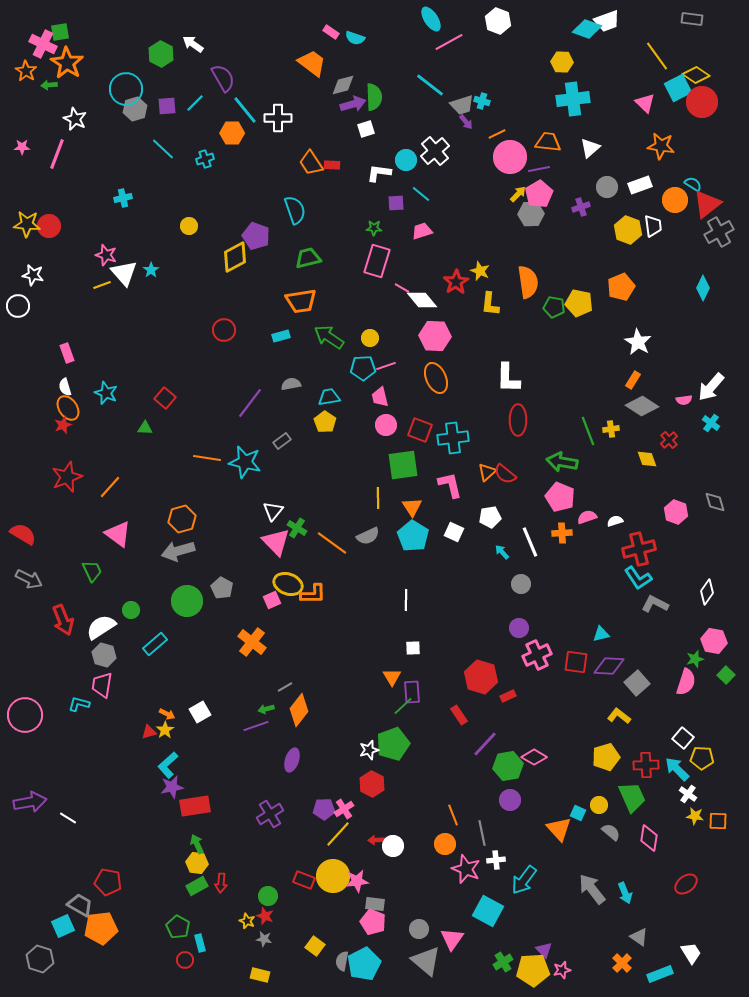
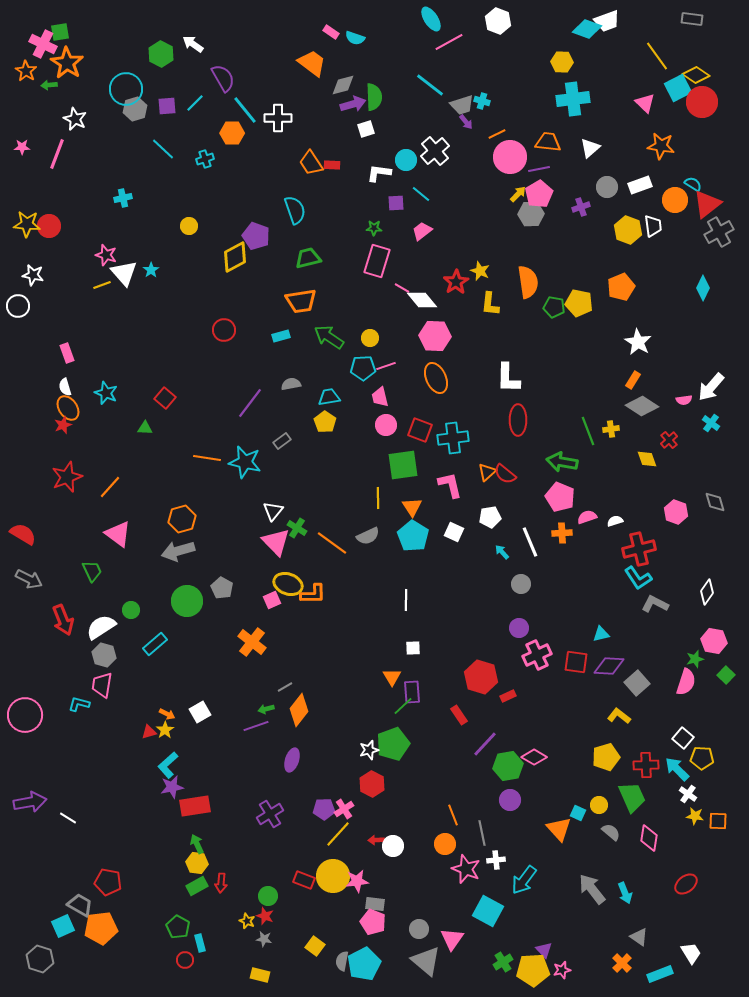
pink trapezoid at (422, 231): rotated 20 degrees counterclockwise
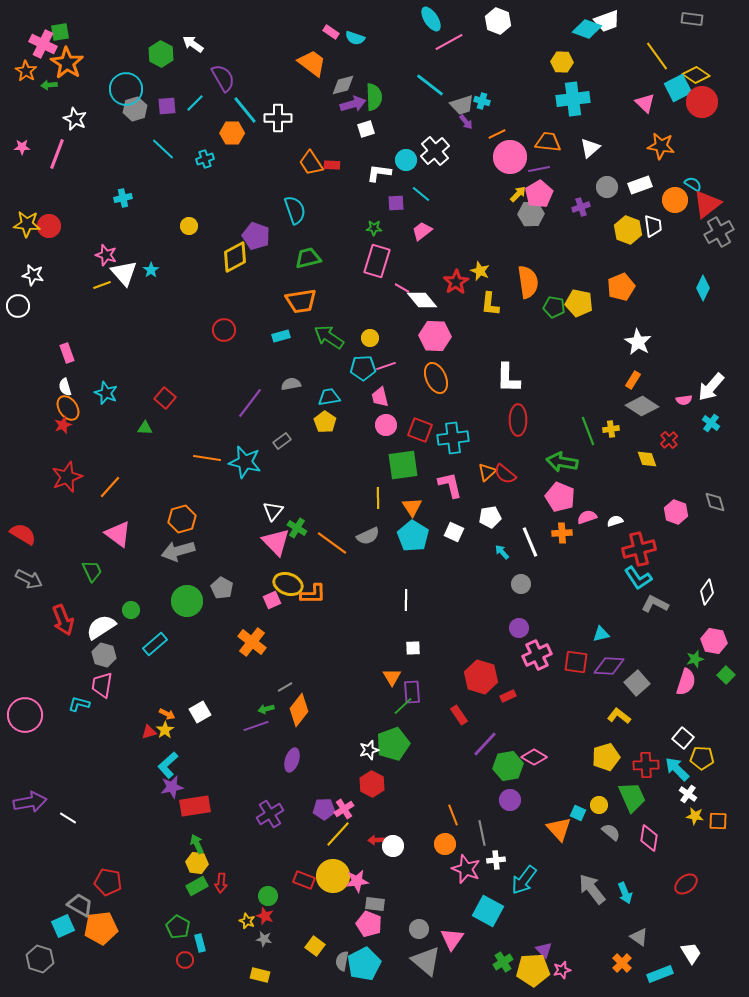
pink pentagon at (373, 922): moved 4 px left, 2 px down
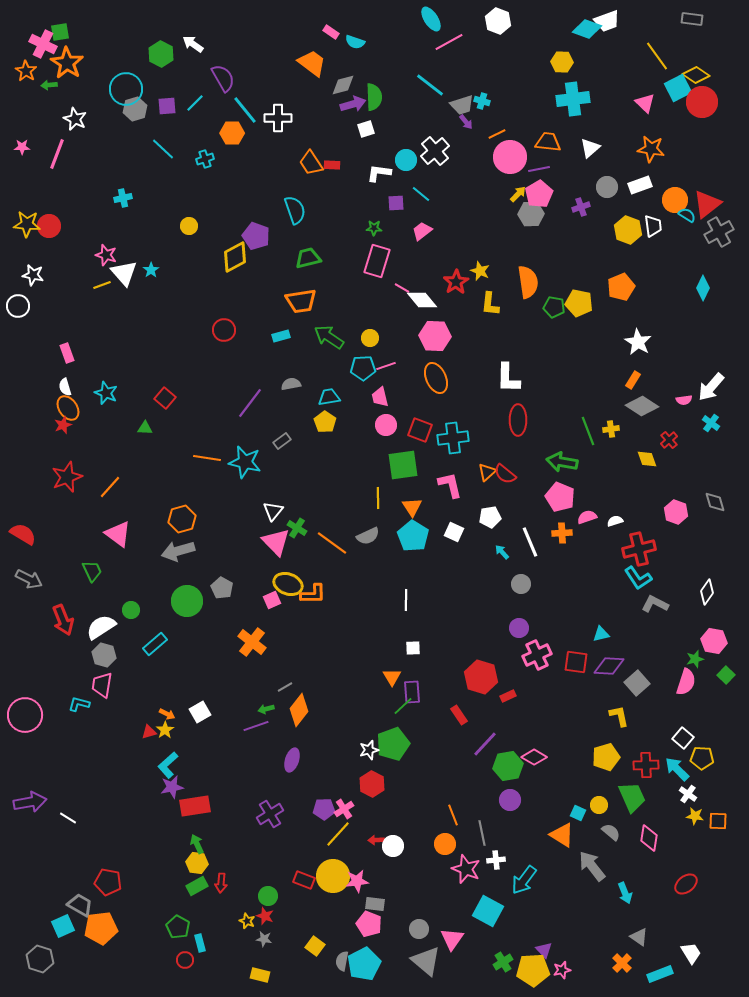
cyan semicircle at (355, 38): moved 4 px down
orange star at (661, 146): moved 10 px left, 3 px down
cyan semicircle at (693, 184): moved 6 px left, 31 px down
yellow L-shape at (619, 716): rotated 40 degrees clockwise
orange triangle at (559, 829): moved 3 px right, 6 px down; rotated 16 degrees counterclockwise
gray arrow at (592, 889): moved 23 px up
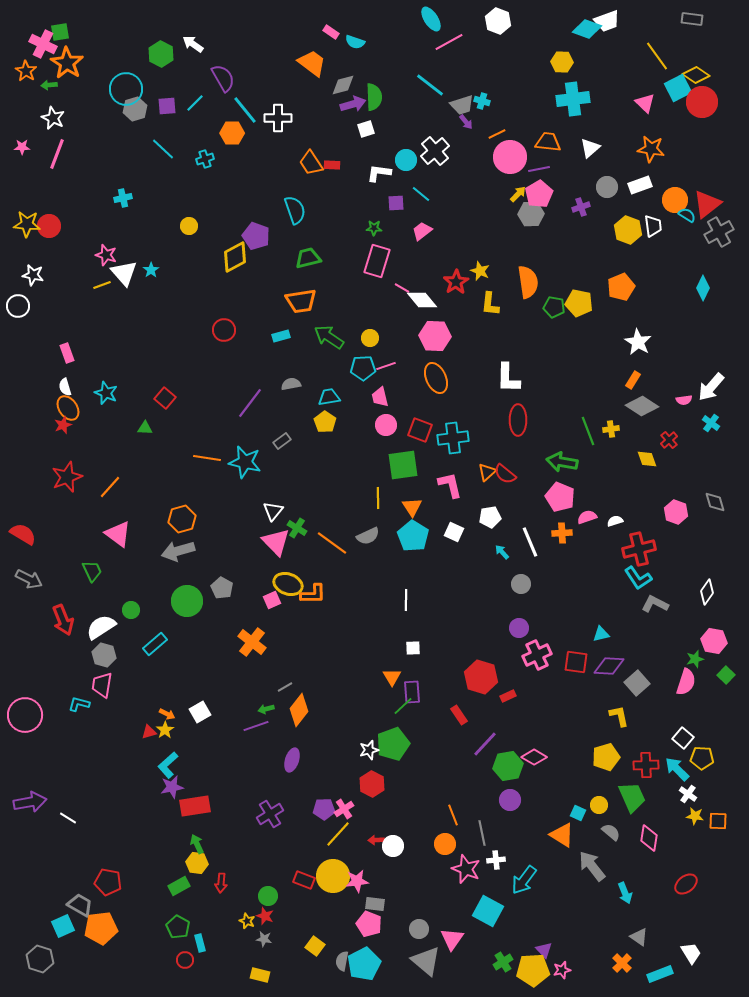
white star at (75, 119): moved 22 px left, 1 px up
green rectangle at (197, 886): moved 18 px left
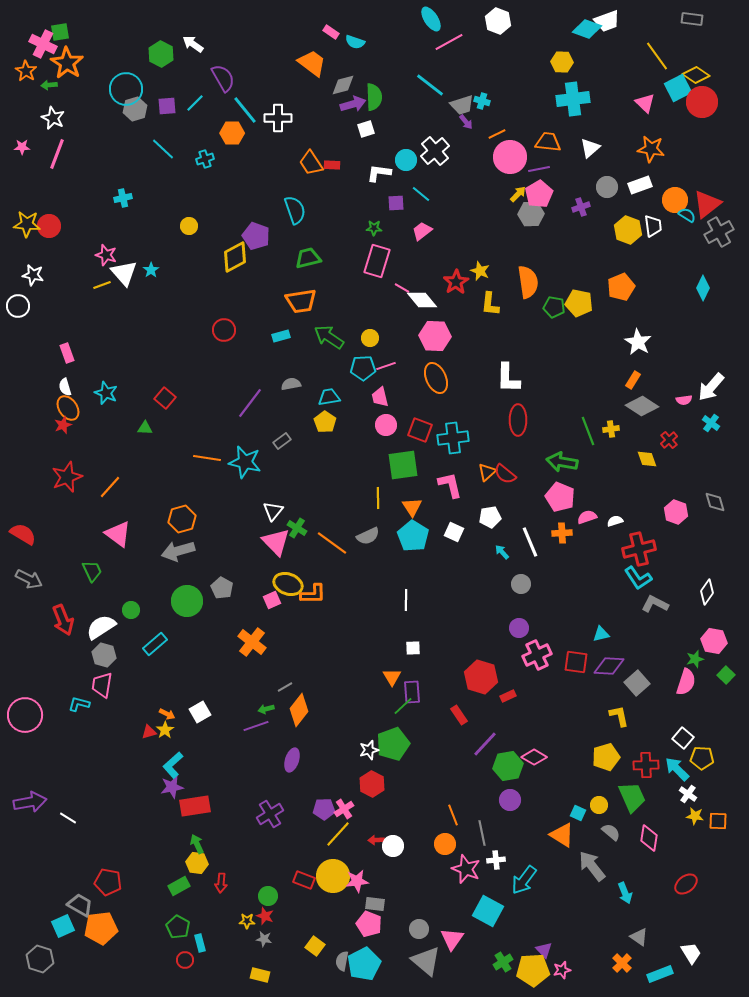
cyan L-shape at (168, 765): moved 5 px right
yellow star at (247, 921): rotated 21 degrees counterclockwise
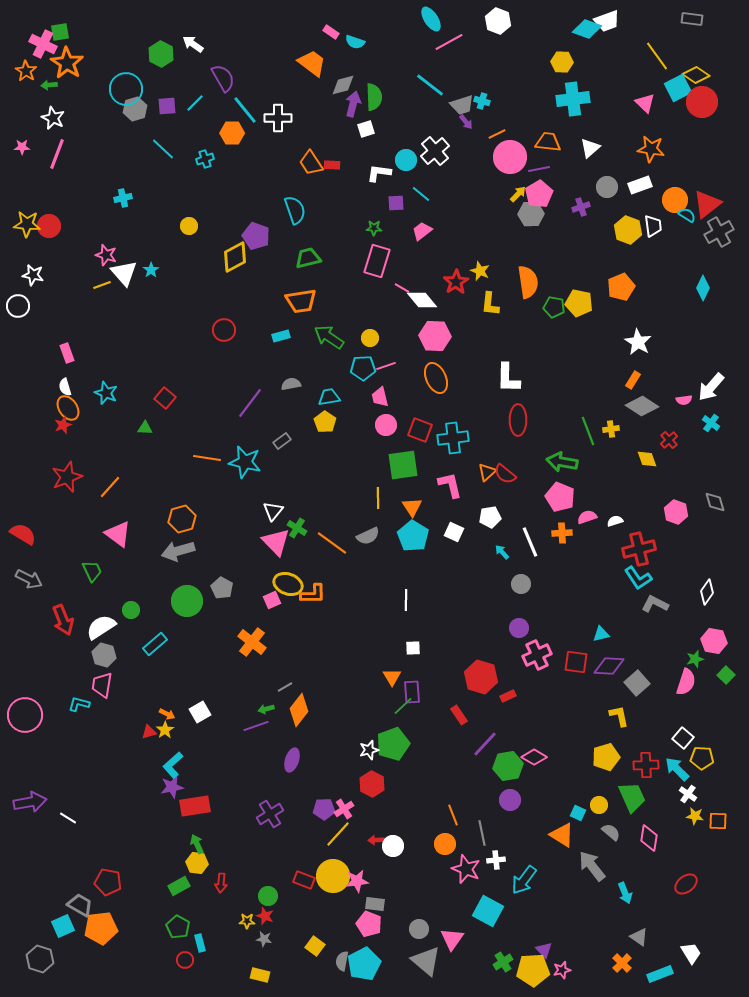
purple arrow at (353, 104): rotated 60 degrees counterclockwise
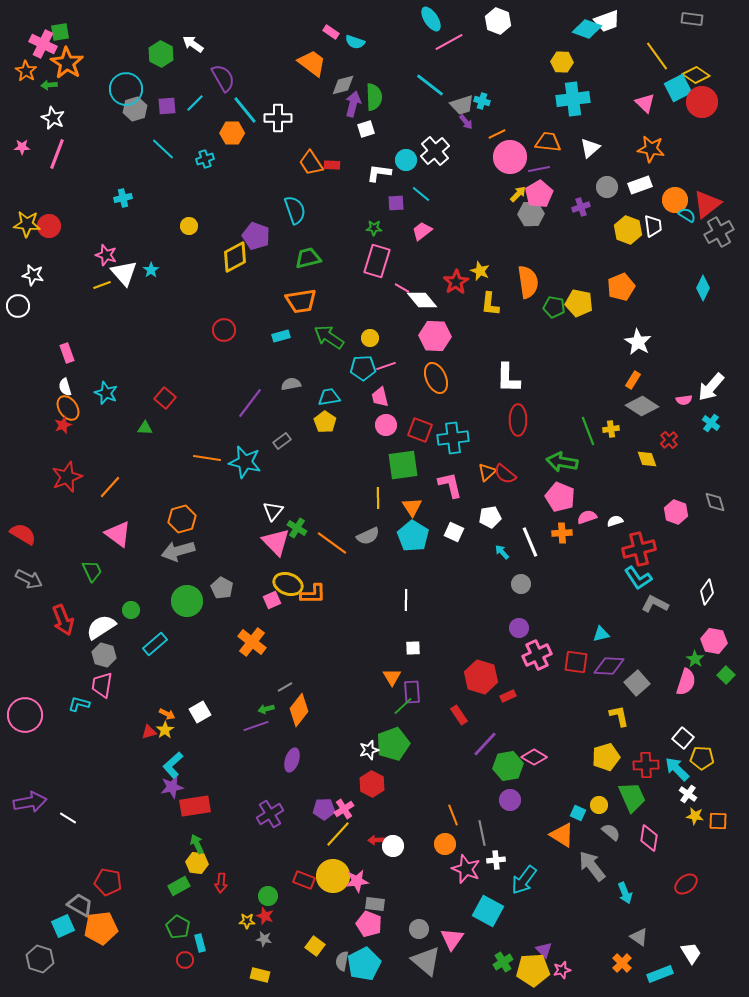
green star at (695, 659): rotated 24 degrees counterclockwise
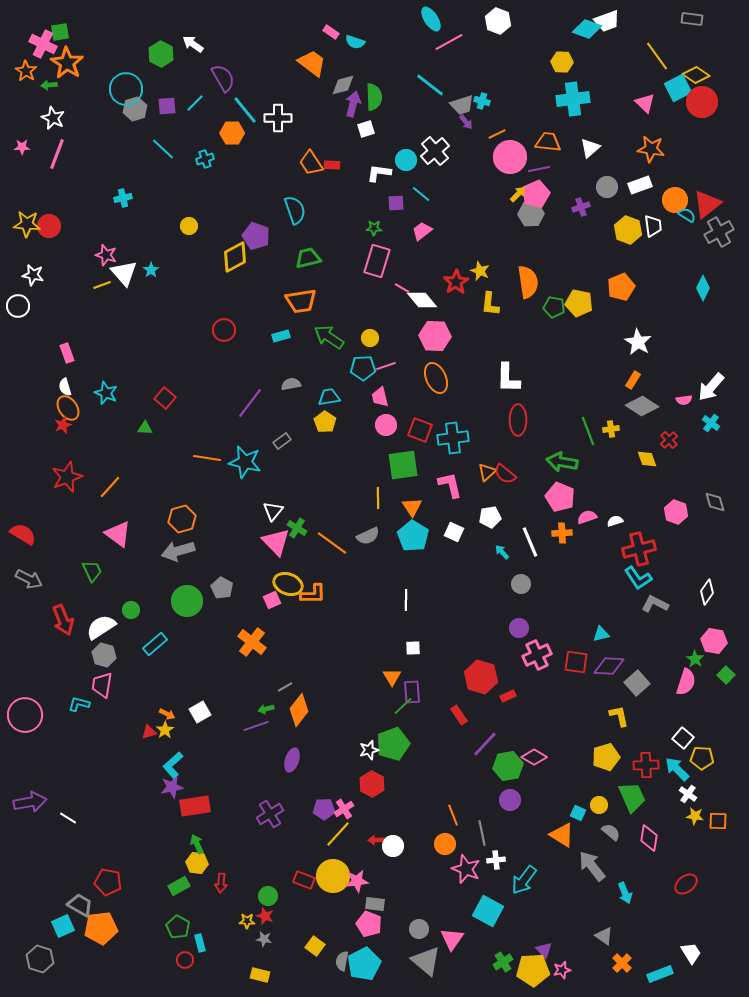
pink pentagon at (539, 194): moved 3 px left; rotated 8 degrees clockwise
gray triangle at (639, 937): moved 35 px left, 1 px up
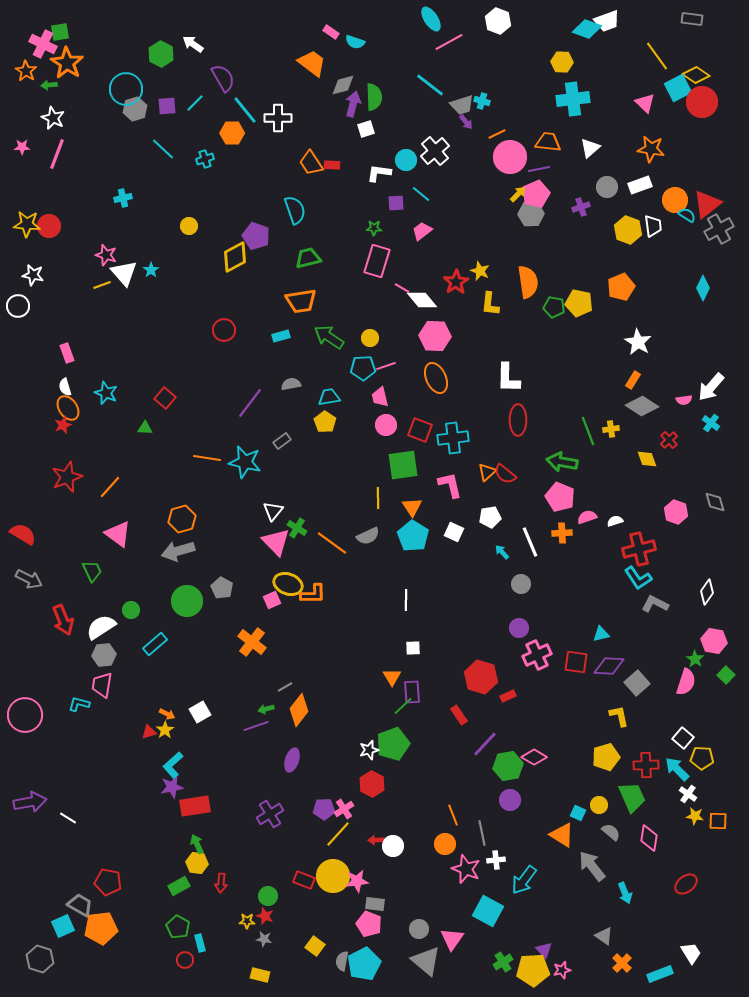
gray cross at (719, 232): moved 3 px up
gray hexagon at (104, 655): rotated 20 degrees counterclockwise
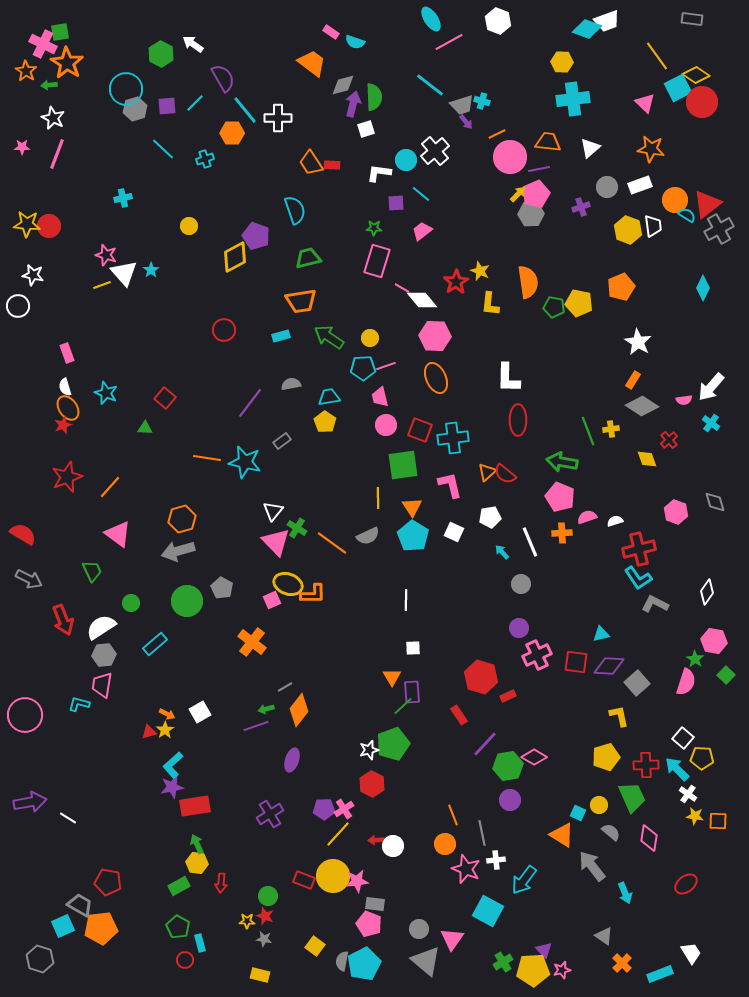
green circle at (131, 610): moved 7 px up
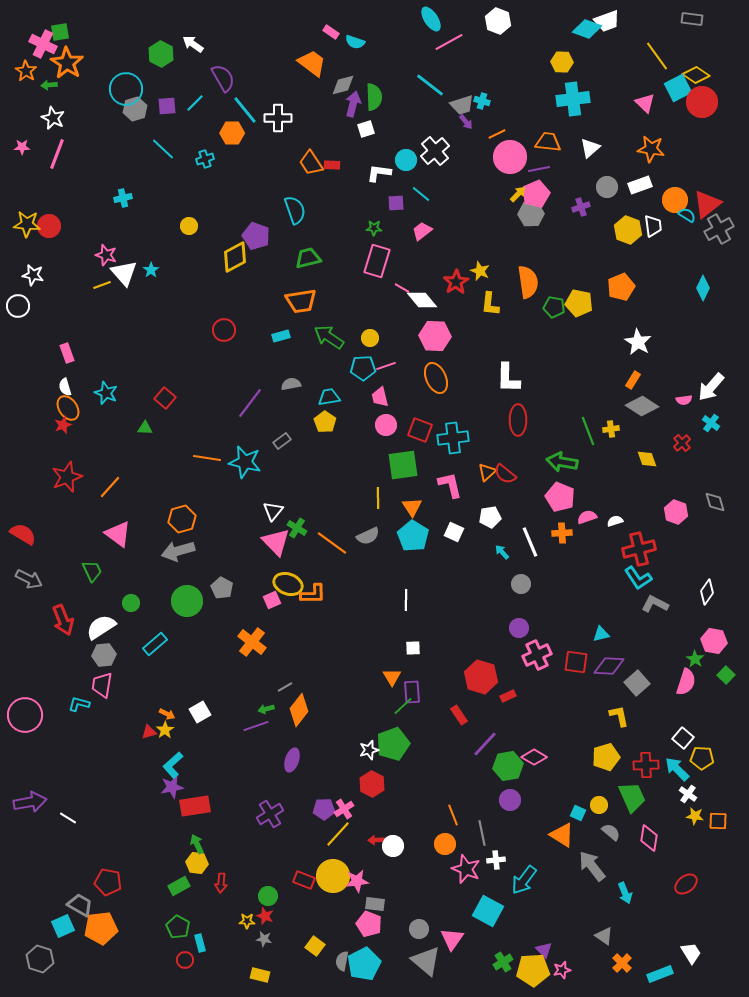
red cross at (669, 440): moved 13 px right, 3 px down
